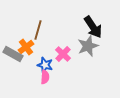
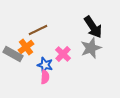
brown line: rotated 48 degrees clockwise
gray star: moved 3 px right, 2 px down
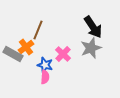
brown line: rotated 42 degrees counterclockwise
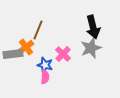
black arrow: rotated 20 degrees clockwise
gray rectangle: rotated 36 degrees counterclockwise
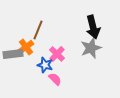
pink cross: moved 6 px left
pink semicircle: moved 10 px right, 2 px down; rotated 48 degrees counterclockwise
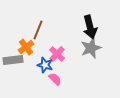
black arrow: moved 3 px left
gray rectangle: moved 6 px down
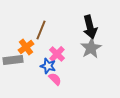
brown line: moved 3 px right
gray star: rotated 10 degrees counterclockwise
blue star: moved 3 px right, 1 px down
